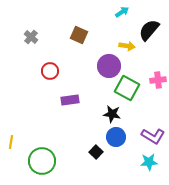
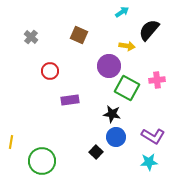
pink cross: moved 1 px left
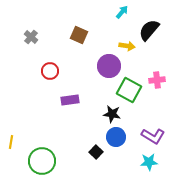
cyan arrow: rotated 16 degrees counterclockwise
green square: moved 2 px right, 2 px down
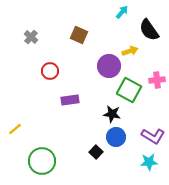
black semicircle: rotated 75 degrees counterclockwise
yellow arrow: moved 3 px right, 5 px down; rotated 28 degrees counterclockwise
yellow line: moved 4 px right, 13 px up; rotated 40 degrees clockwise
